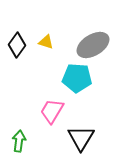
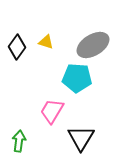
black diamond: moved 2 px down
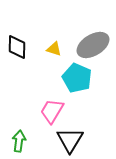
yellow triangle: moved 8 px right, 7 px down
black diamond: rotated 35 degrees counterclockwise
cyan pentagon: rotated 20 degrees clockwise
black triangle: moved 11 px left, 2 px down
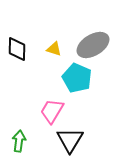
black diamond: moved 2 px down
